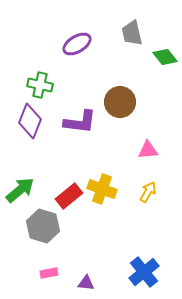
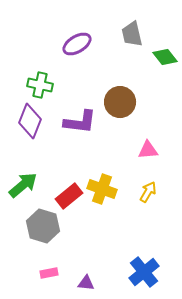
gray trapezoid: moved 1 px down
green arrow: moved 3 px right, 5 px up
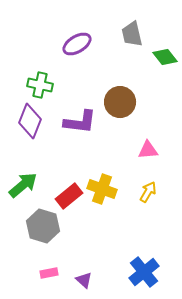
purple triangle: moved 2 px left, 3 px up; rotated 36 degrees clockwise
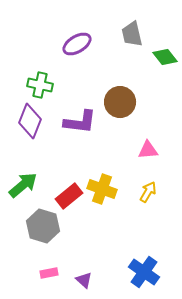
blue cross: rotated 16 degrees counterclockwise
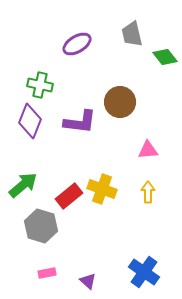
yellow arrow: rotated 30 degrees counterclockwise
gray hexagon: moved 2 px left
pink rectangle: moved 2 px left
purple triangle: moved 4 px right, 1 px down
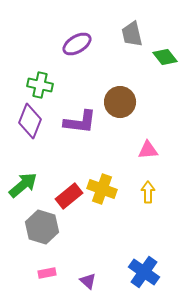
gray hexagon: moved 1 px right, 1 px down
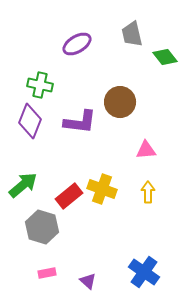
pink triangle: moved 2 px left
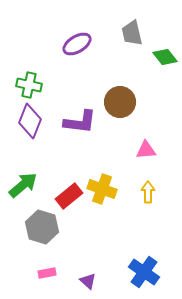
gray trapezoid: moved 1 px up
green cross: moved 11 px left
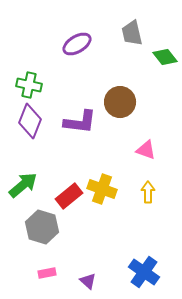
pink triangle: rotated 25 degrees clockwise
